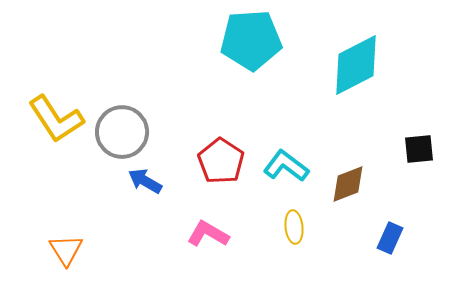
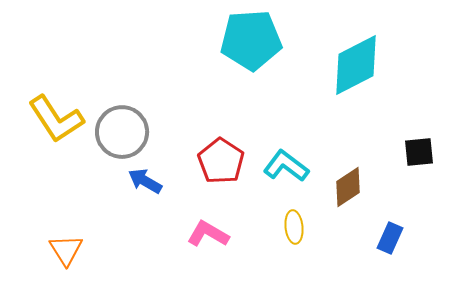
black square: moved 3 px down
brown diamond: moved 3 px down; rotated 12 degrees counterclockwise
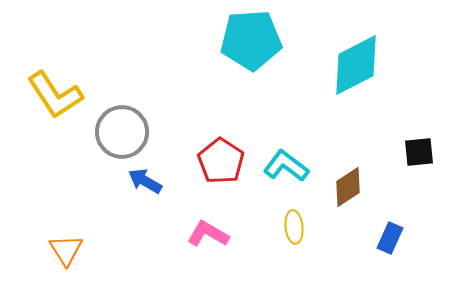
yellow L-shape: moved 1 px left, 24 px up
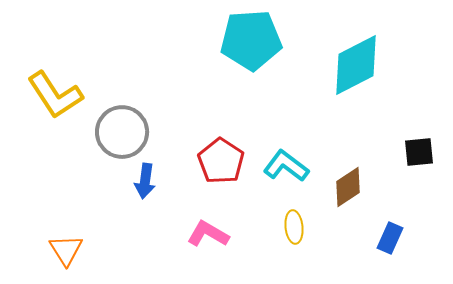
blue arrow: rotated 112 degrees counterclockwise
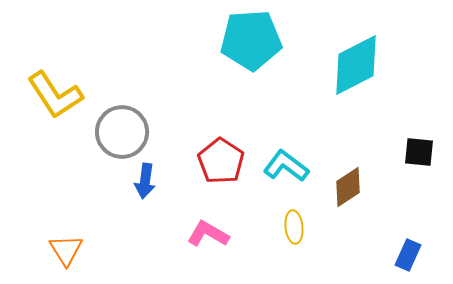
black square: rotated 12 degrees clockwise
blue rectangle: moved 18 px right, 17 px down
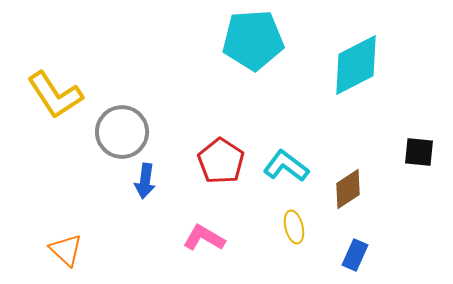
cyan pentagon: moved 2 px right
brown diamond: moved 2 px down
yellow ellipse: rotated 8 degrees counterclockwise
pink L-shape: moved 4 px left, 4 px down
orange triangle: rotated 15 degrees counterclockwise
blue rectangle: moved 53 px left
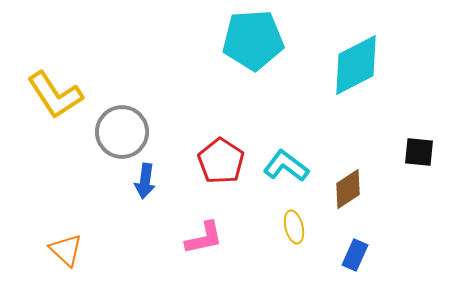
pink L-shape: rotated 138 degrees clockwise
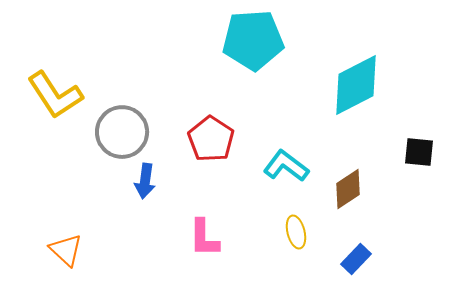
cyan diamond: moved 20 px down
red pentagon: moved 10 px left, 22 px up
yellow ellipse: moved 2 px right, 5 px down
pink L-shape: rotated 102 degrees clockwise
blue rectangle: moved 1 px right, 4 px down; rotated 20 degrees clockwise
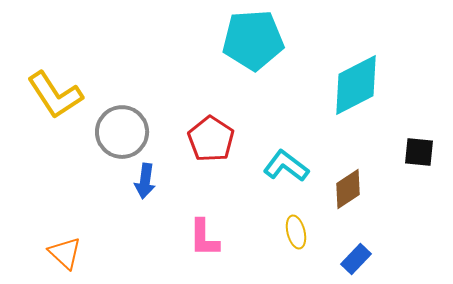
orange triangle: moved 1 px left, 3 px down
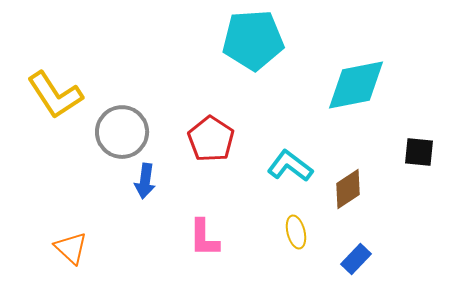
cyan diamond: rotated 16 degrees clockwise
cyan L-shape: moved 4 px right
orange triangle: moved 6 px right, 5 px up
